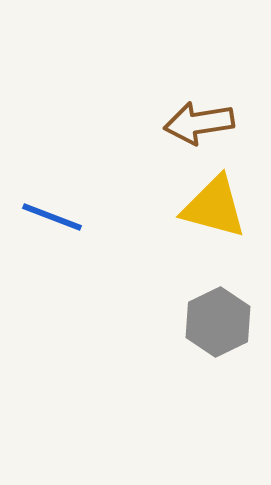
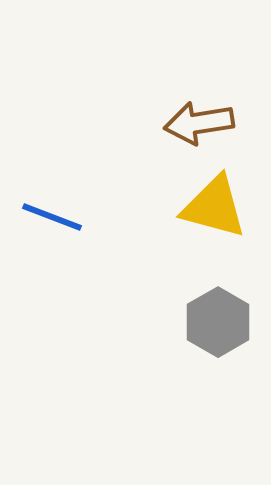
gray hexagon: rotated 4 degrees counterclockwise
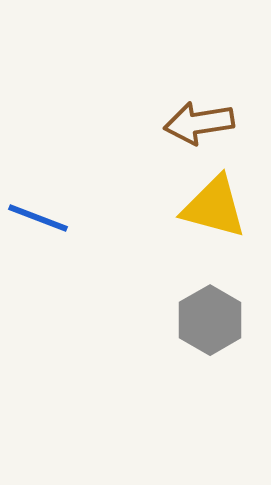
blue line: moved 14 px left, 1 px down
gray hexagon: moved 8 px left, 2 px up
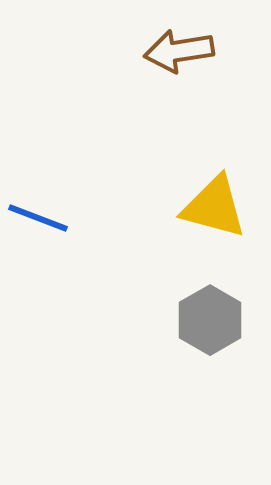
brown arrow: moved 20 px left, 72 px up
